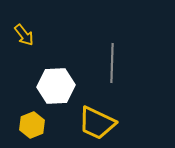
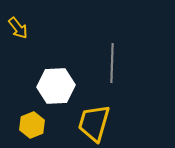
yellow arrow: moved 6 px left, 7 px up
yellow trapezoid: moved 3 px left; rotated 81 degrees clockwise
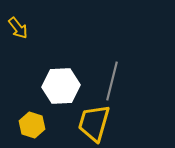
gray line: moved 18 px down; rotated 12 degrees clockwise
white hexagon: moved 5 px right
yellow hexagon: rotated 20 degrees counterclockwise
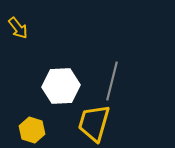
yellow hexagon: moved 5 px down
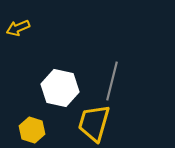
yellow arrow: rotated 105 degrees clockwise
white hexagon: moved 1 px left, 2 px down; rotated 15 degrees clockwise
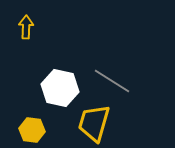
yellow arrow: moved 8 px right, 1 px up; rotated 115 degrees clockwise
gray line: rotated 72 degrees counterclockwise
yellow hexagon: rotated 10 degrees counterclockwise
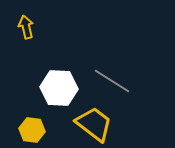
yellow arrow: rotated 15 degrees counterclockwise
white hexagon: moved 1 px left; rotated 9 degrees counterclockwise
yellow trapezoid: moved 1 px down; rotated 111 degrees clockwise
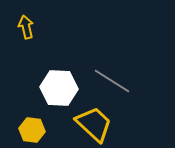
yellow trapezoid: rotated 6 degrees clockwise
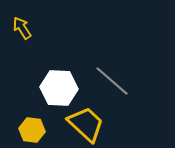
yellow arrow: moved 4 px left, 1 px down; rotated 20 degrees counterclockwise
gray line: rotated 9 degrees clockwise
yellow trapezoid: moved 8 px left
